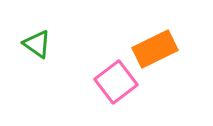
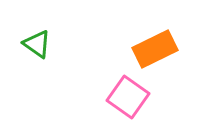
pink square: moved 12 px right, 15 px down; rotated 18 degrees counterclockwise
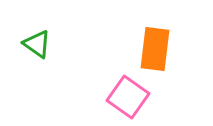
orange rectangle: rotated 57 degrees counterclockwise
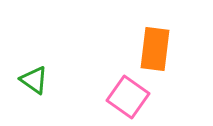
green triangle: moved 3 px left, 36 px down
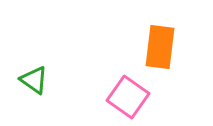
orange rectangle: moved 5 px right, 2 px up
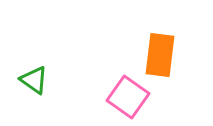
orange rectangle: moved 8 px down
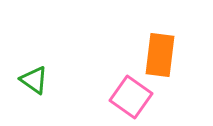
pink square: moved 3 px right
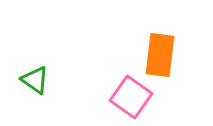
green triangle: moved 1 px right
